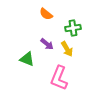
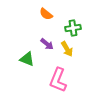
pink L-shape: moved 1 px left, 2 px down
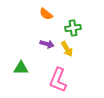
purple arrow: rotated 24 degrees counterclockwise
green triangle: moved 6 px left, 9 px down; rotated 21 degrees counterclockwise
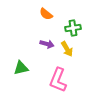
green triangle: rotated 14 degrees counterclockwise
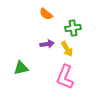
purple arrow: rotated 24 degrees counterclockwise
pink L-shape: moved 7 px right, 3 px up
